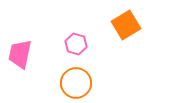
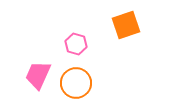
orange square: rotated 12 degrees clockwise
pink trapezoid: moved 18 px right, 21 px down; rotated 12 degrees clockwise
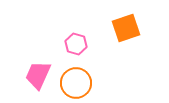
orange square: moved 3 px down
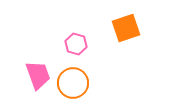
pink trapezoid: rotated 136 degrees clockwise
orange circle: moved 3 px left
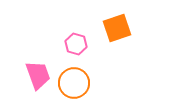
orange square: moved 9 px left
orange circle: moved 1 px right
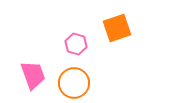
pink trapezoid: moved 5 px left
